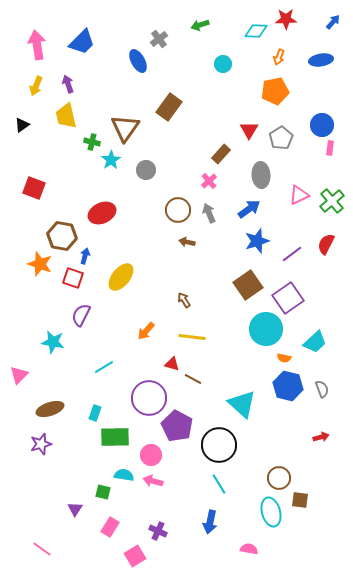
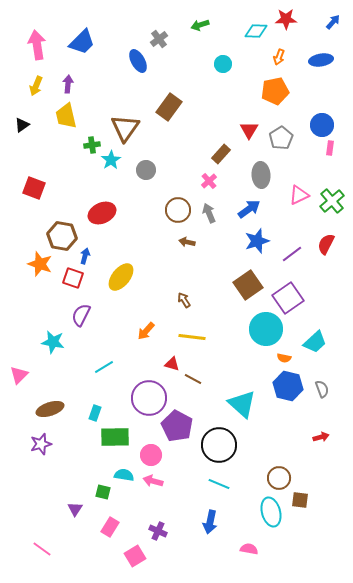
purple arrow at (68, 84): rotated 24 degrees clockwise
green cross at (92, 142): moved 3 px down; rotated 21 degrees counterclockwise
cyan line at (219, 484): rotated 35 degrees counterclockwise
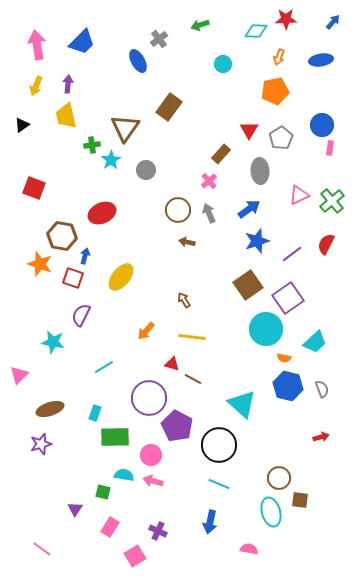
gray ellipse at (261, 175): moved 1 px left, 4 px up
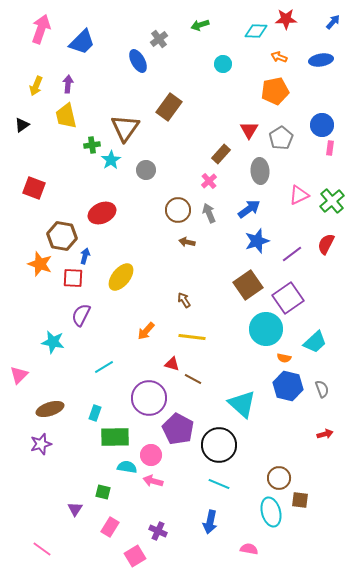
pink arrow at (37, 45): moved 4 px right, 16 px up; rotated 28 degrees clockwise
orange arrow at (279, 57): rotated 91 degrees clockwise
red square at (73, 278): rotated 15 degrees counterclockwise
purple pentagon at (177, 426): moved 1 px right, 3 px down
red arrow at (321, 437): moved 4 px right, 3 px up
cyan semicircle at (124, 475): moved 3 px right, 8 px up
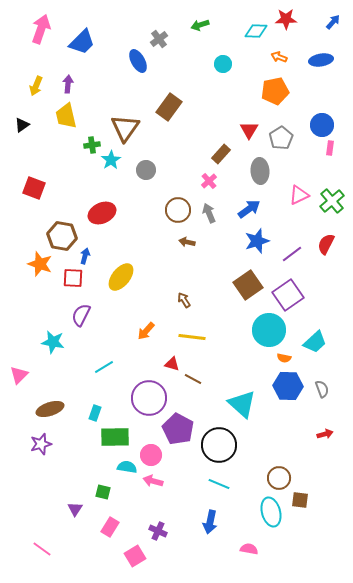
purple square at (288, 298): moved 3 px up
cyan circle at (266, 329): moved 3 px right, 1 px down
blue hexagon at (288, 386): rotated 12 degrees counterclockwise
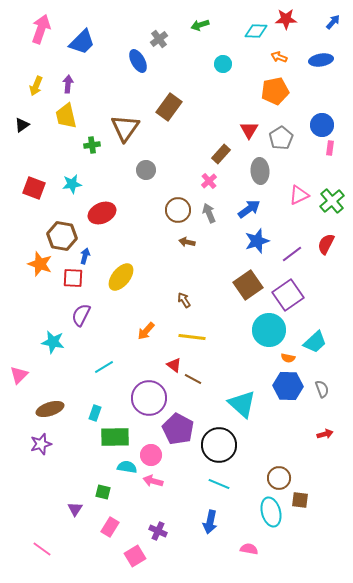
cyan star at (111, 160): moved 39 px left, 24 px down; rotated 24 degrees clockwise
orange semicircle at (284, 358): moved 4 px right
red triangle at (172, 364): moved 2 px right, 1 px down; rotated 21 degrees clockwise
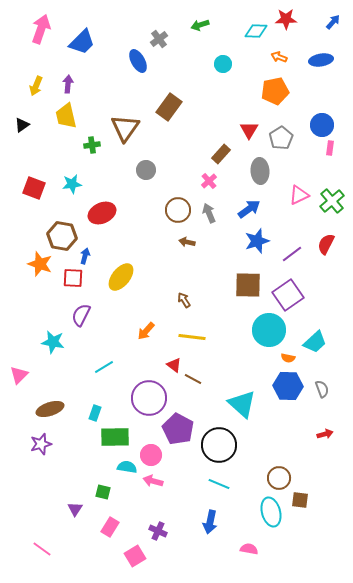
brown square at (248, 285): rotated 36 degrees clockwise
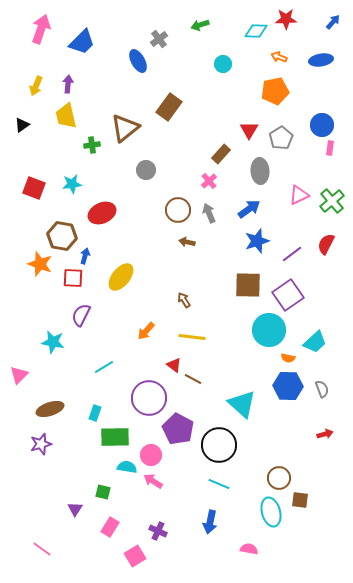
brown triangle at (125, 128): rotated 16 degrees clockwise
pink arrow at (153, 481): rotated 18 degrees clockwise
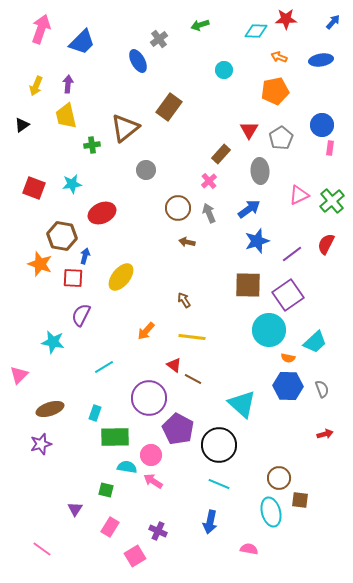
cyan circle at (223, 64): moved 1 px right, 6 px down
brown circle at (178, 210): moved 2 px up
green square at (103, 492): moved 3 px right, 2 px up
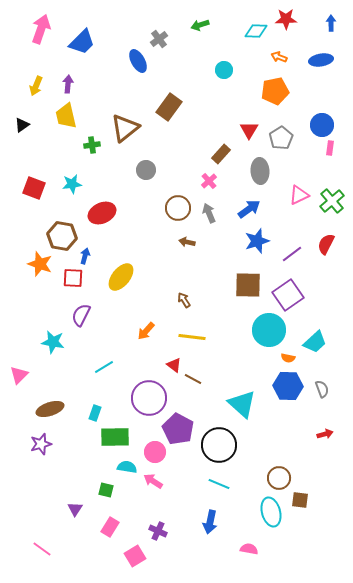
blue arrow at (333, 22): moved 2 px left, 1 px down; rotated 42 degrees counterclockwise
pink circle at (151, 455): moved 4 px right, 3 px up
